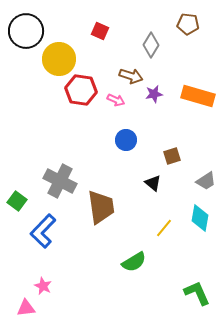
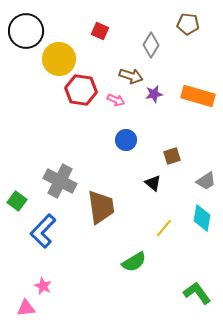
cyan diamond: moved 2 px right
green L-shape: rotated 12 degrees counterclockwise
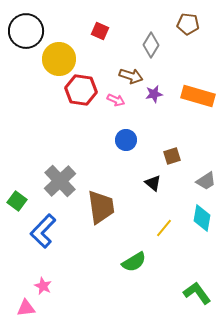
gray cross: rotated 20 degrees clockwise
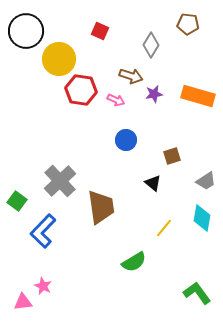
pink triangle: moved 3 px left, 6 px up
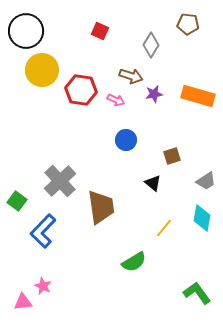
yellow circle: moved 17 px left, 11 px down
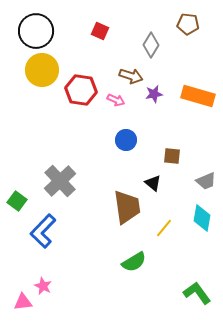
black circle: moved 10 px right
brown square: rotated 24 degrees clockwise
gray trapezoid: rotated 10 degrees clockwise
brown trapezoid: moved 26 px right
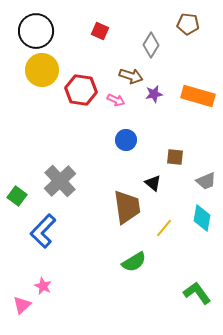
brown square: moved 3 px right, 1 px down
green square: moved 5 px up
pink triangle: moved 1 px left, 3 px down; rotated 36 degrees counterclockwise
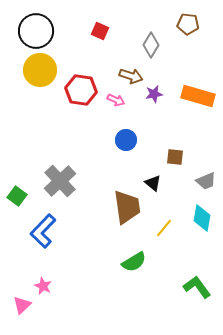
yellow circle: moved 2 px left
green L-shape: moved 6 px up
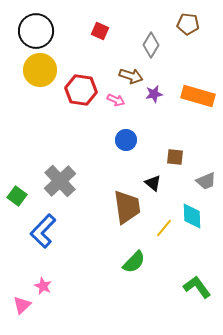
cyan diamond: moved 10 px left, 2 px up; rotated 12 degrees counterclockwise
green semicircle: rotated 15 degrees counterclockwise
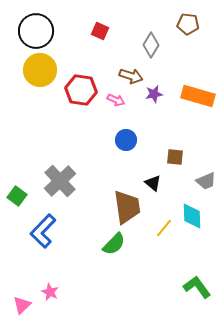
green semicircle: moved 20 px left, 18 px up
pink star: moved 7 px right, 6 px down
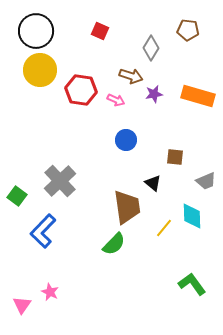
brown pentagon: moved 6 px down
gray diamond: moved 3 px down
green L-shape: moved 5 px left, 3 px up
pink triangle: rotated 12 degrees counterclockwise
